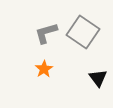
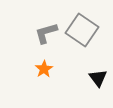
gray square: moved 1 px left, 2 px up
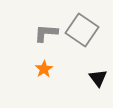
gray L-shape: rotated 20 degrees clockwise
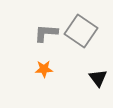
gray square: moved 1 px left, 1 px down
orange star: rotated 30 degrees clockwise
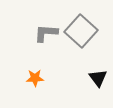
gray square: rotated 8 degrees clockwise
orange star: moved 9 px left, 9 px down
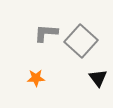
gray square: moved 10 px down
orange star: moved 1 px right
